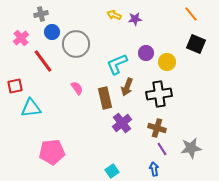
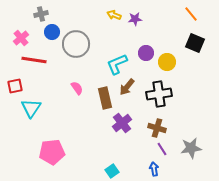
black square: moved 1 px left, 1 px up
red line: moved 9 px left, 1 px up; rotated 45 degrees counterclockwise
brown arrow: rotated 18 degrees clockwise
cyan triangle: rotated 50 degrees counterclockwise
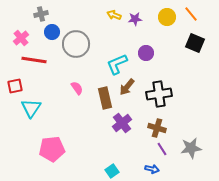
yellow circle: moved 45 px up
pink pentagon: moved 3 px up
blue arrow: moved 2 px left; rotated 112 degrees clockwise
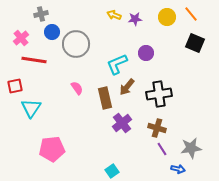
blue arrow: moved 26 px right
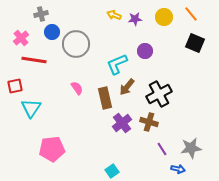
yellow circle: moved 3 px left
purple circle: moved 1 px left, 2 px up
black cross: rotated 20 degrees counterclockwise
brown cross: moved 8 px left, 6 px up
